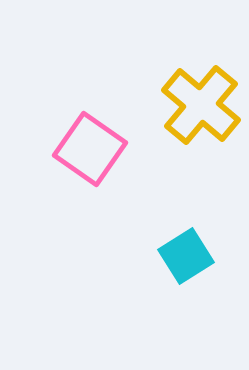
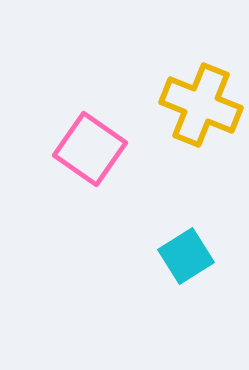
yellow cross: rotated 18 degrees counterclockwise
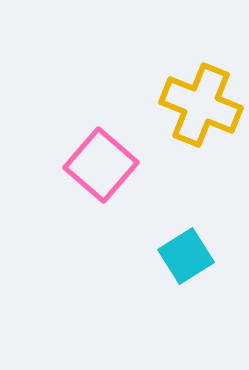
pink square: moved 11 px right, 16 px down; rotated 6 degrees clockwise
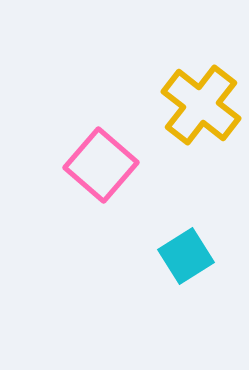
yellow cross: rotated 16 degrees clockwise
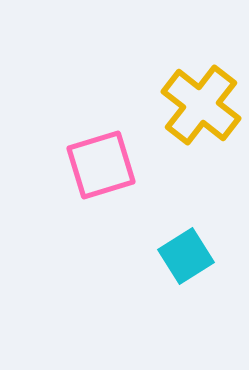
pink square: rotated 32 degrees clockwise
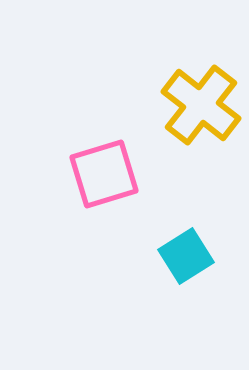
pink square: moved 3 px right, 9 px down
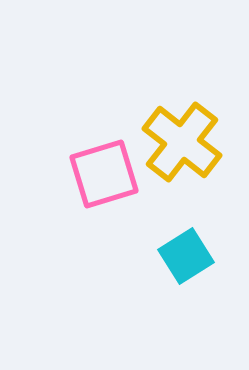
yellow cross: moved 19 px left, 37 px down
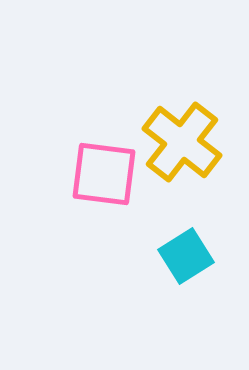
pink square: rotated 24 degrees clockwise
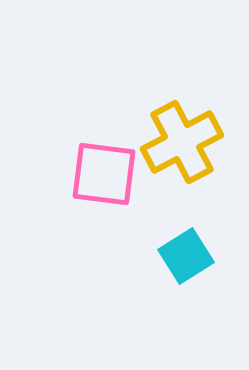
yellow cross: rotated 24 degrees clockwise
